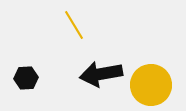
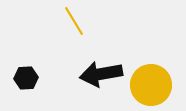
yellow line: moved 4 px up
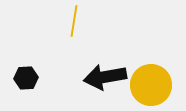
yellow line: rotated 40 degrees clockwise
black arrow: moved 4 px right, 3 px down
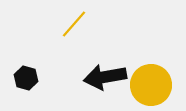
yellow line: moved 3 px down; rotated 32 degrees clockwise
black hexagon: rotated 20 degrees clockwise
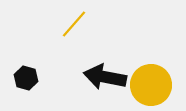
black arrow: rotated 21 degrees clockwise
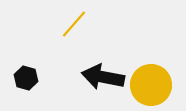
black arrow: moved 2 px left
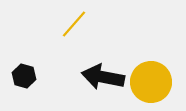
black hexagon: moved 2 px left, 2 px up
yellow circle: moved 3 px up
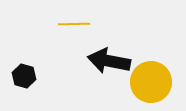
yellow line: rotated 48 degrees clockwise
black arrow: moved 6 px right, 16 px up
